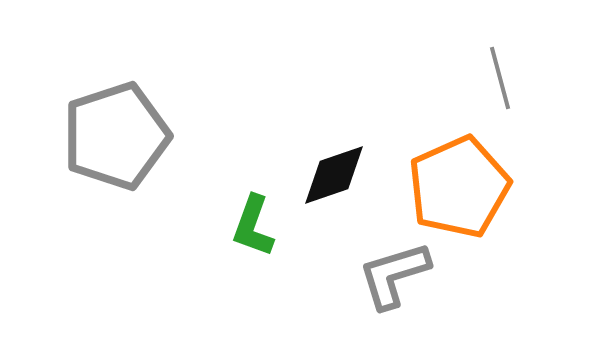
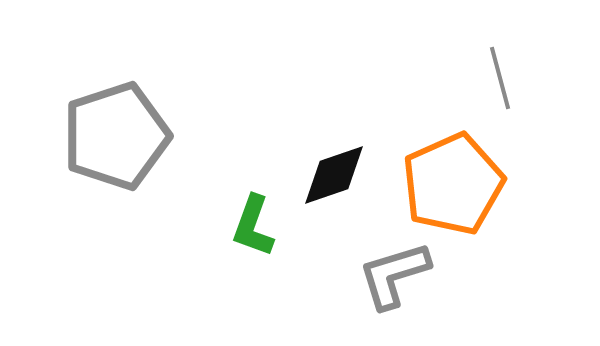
orange pentagon: moved 6 px left, 3 px up
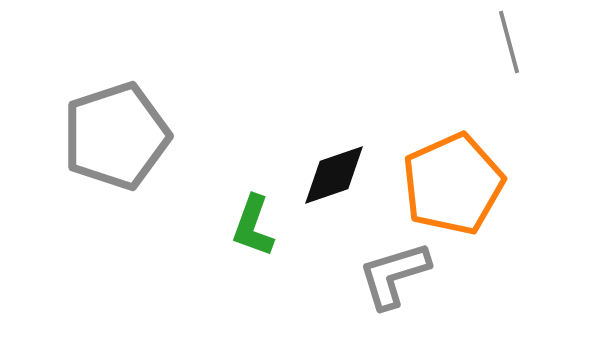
gray line: moved 9 px right, 36 px up
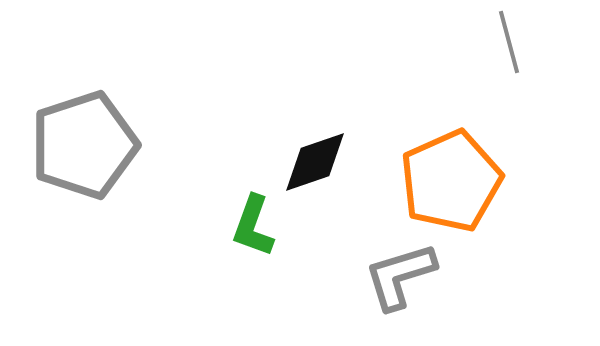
gray pentagon: moved 32 px left, 9 px down
black diamond: moved 19 px left, 13 px up
orange pentagon: moved 2 px left, 3 px up
gray L-shape: moved 6 px right, 1 px down
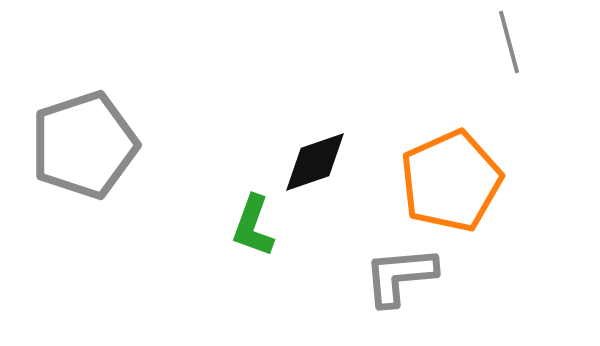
gray L-shape: rotated 12 degrees clockwise
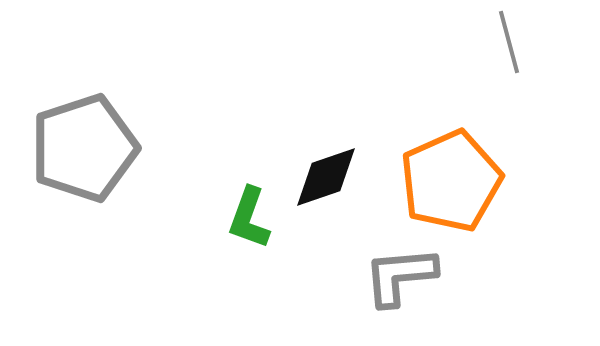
gray pentagon: moved 3 px down
black diamond: moved 11 px right, 15 px down
green L-shape: moved 4 px left, 8 px up
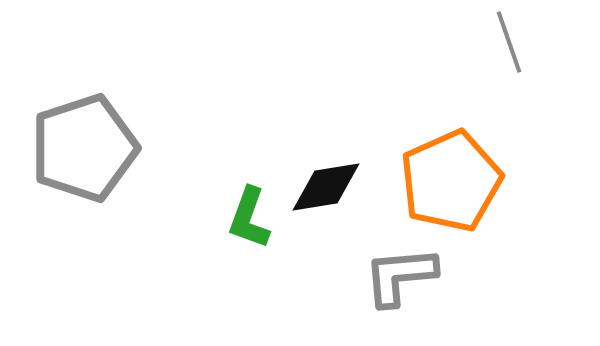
gray line: rotated 4 degrees counterclockwise
black diamond: moved 10 px down; rotated 10 degrees clockwise
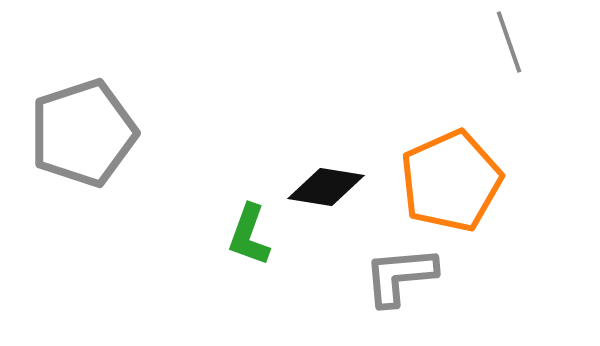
gray pentagon: moved 1 px left, 15 px up
black diamond: rotated 18 degrees clockwise
green L-shape: moved 17 px down
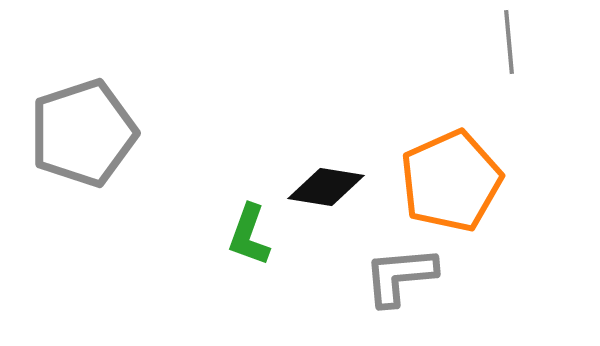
gray line: rotated 14 degrees clockwise
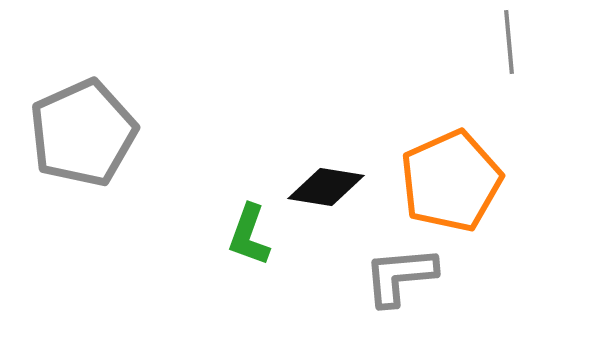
gray pentagon: rotated 6 degrees counterclockwise
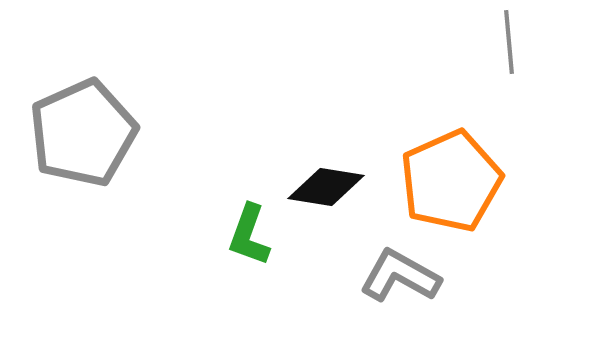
gray L-shape: rotated 34 degrees clockwise
